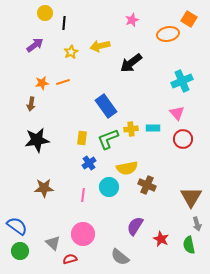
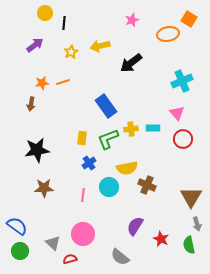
black star: moved 10 px down
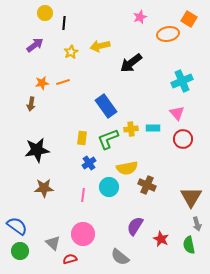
pink star: moved 8 px right, 3 px up
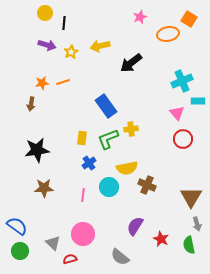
purple arrow: moved 12 px right; rotated 54 degrees clockwise
cyan rectangle: moved 45 px right, 27 px up
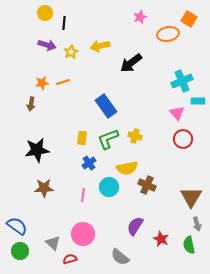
yellow cross: moved 4 px right, 7 px down; rotated 24 degrees clockwise
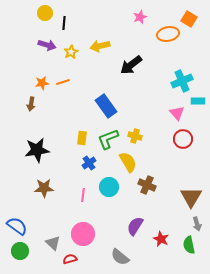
black arrow: moved 2 px down
yellow semicircle: moved 1 px right, 6 px up; rotated 110 degrees counterclockwise
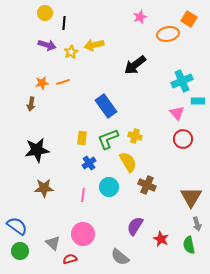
yellow arrow: moved 6 px left, 1 px up
black arrow: moved 4 px right
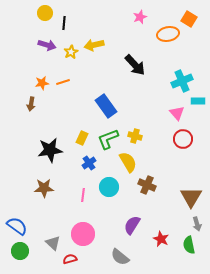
black arrow: rotated 95 degrees counterclockwise
yellow rectangle: rotated 16 degrees clockwise
black star: moved 13 px right
purple semicircle: moved 3 px left, 1 px up
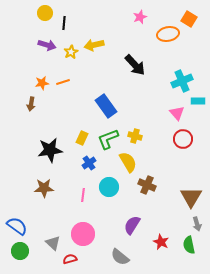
red star: moved 3 px down
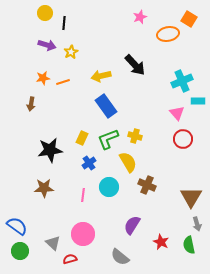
yellow arrow: moved 7 px right, 31 px down
orange star: moved 1 px right, 5 px up
